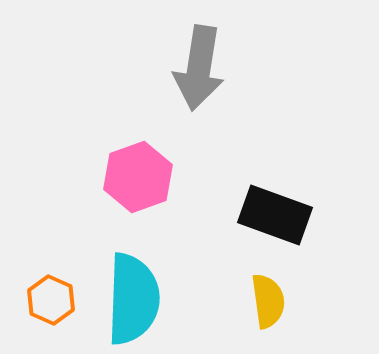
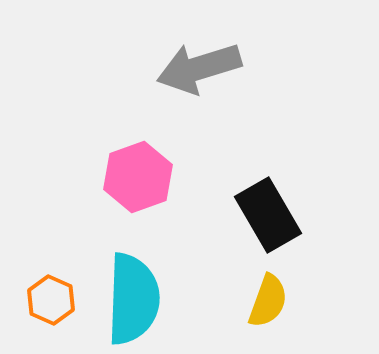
gray arrow: rotated 64 degrees clockwise
black rectangle: moved 7 px left; rotated 40 degrees clockwise
yellow semicircle: rotated 28 degrees clockwise
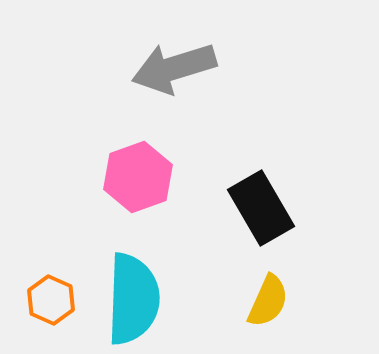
gray arrow: moved 25 px left
black rectangle: moved 7 px left, 7 px up
yellow semicircle: rotated 4 degrees clockwise
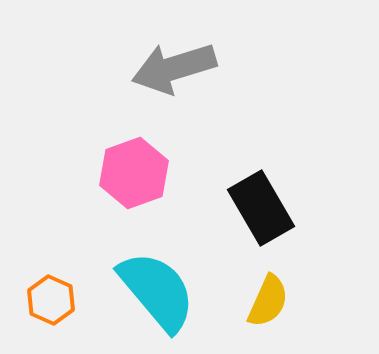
pink hexagon: moved 4 px left, 4 px up
cyan semicircle: moved 24 px right, 8 px up; rotated 42 degrees counterclockwise
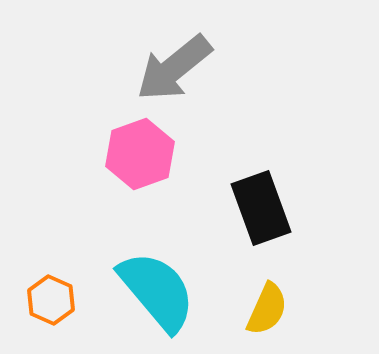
gray arrow: rotated 22 degrees counterclockwise
pink hexagon: moved 6 px right, 19 px up
black rectangle: rotated 10 degrees clockwise
yellow semicircle: moved 1 px left, 8 px down
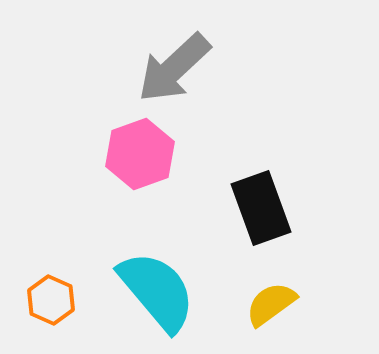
gray arrow: rotated 4 degrees counterclockwise
yellow semicircle: moved 4 px right, 5 px up; rotated 150 degrees counterclockwise
